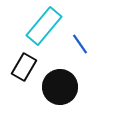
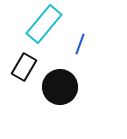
cyan rectangle: moved 2 px up
blue line: rotated 55 degrees clockwise
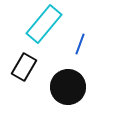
black circle: moved 8 px right
